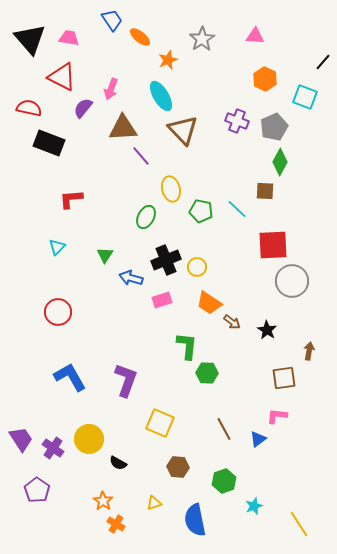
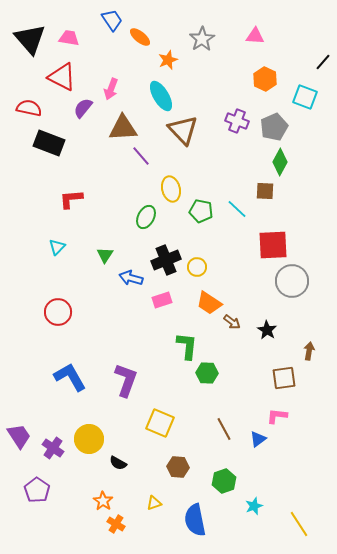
purple trapezoid at (21, 439): moved 2 px left, 3 px up
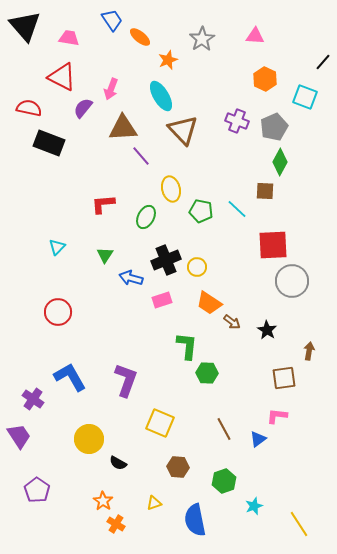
black triangle at (30, 39): moved 5 px left, 13 px up
red L-shape at (71, 199): moved 32 px right, 5 px down
purple cross at (53, 448): moved 20 px left, 49 px up
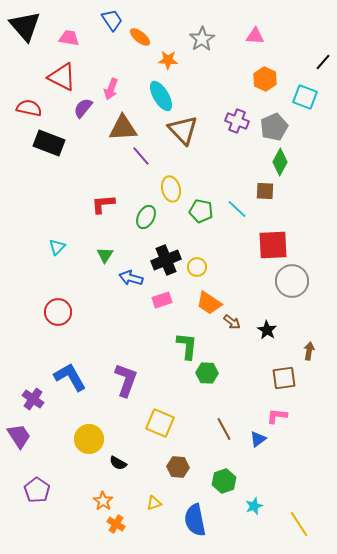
orange star at (168, 60): rotated 24 degrees clockwise
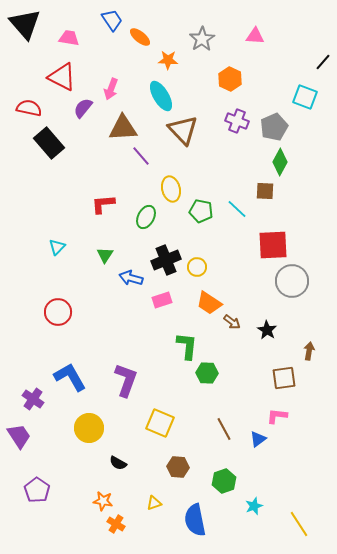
black triangle at (25, 26): moved 2 px up
orange hexagon at (265, 79): moved 35 px left
black rectangle at (49, 143): rotated 28 degrees clockwise
yellow circle at (89, 439): moved 11 px up
orange star at (103, 501): rotated 24 degrees counterclockwise
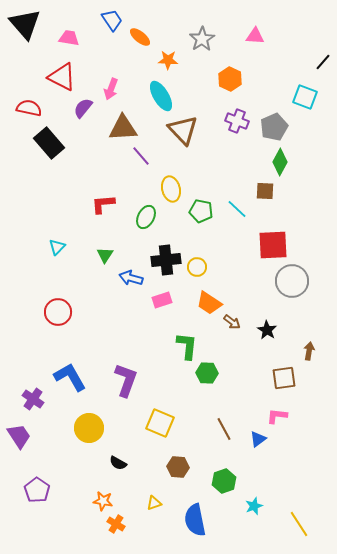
black cross at (166, 260): rotated 16 degrees clockwise
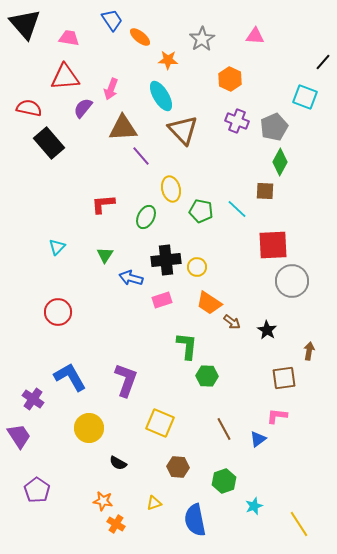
red triangle at (62, 77): moved 3 px right; rotated 32 degrees counterclockwise
green hexagon at (207, 373): moved 3 px down
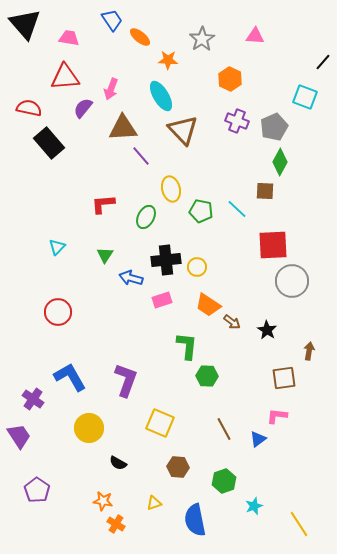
orange trapezoid at (209, 303): moved 1 px left, 2 px down
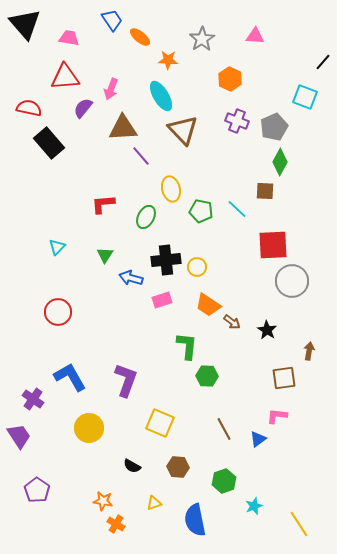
black semicircle at (118, 463): moved 14 px right, 3 px down
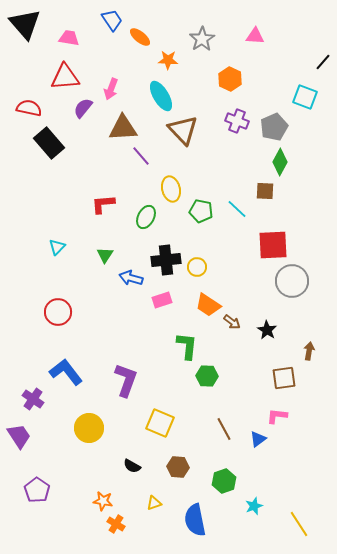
blue L-shape at (70, 377): moved 4 px left, 5 px up; rotated 8 degrees counterclockwise
